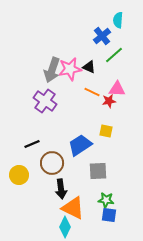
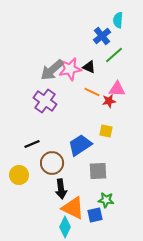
gray arrow: rotated 30 degrees clockwise
blue square: moved 14 px left; rotated 21 degrees counterclockwise
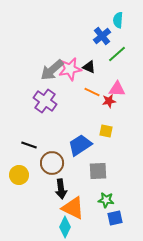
green line: moved 3 px right, 1 px up
black line: moved 3 px left, 1 px down; rotated 42 degrees clockwise
blue square: moved 20 px right, 3 px down
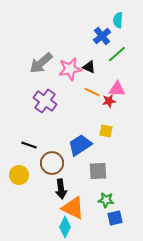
gray arrow: moved 11 px left, 7 px up
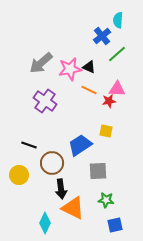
orange line: moved 3 px left, 2 px up
blue square: moved 7 px down
cyan diamond: moved 20 px left, 4 px up
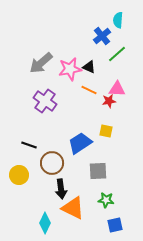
blue trapezoid: moved 2 px up
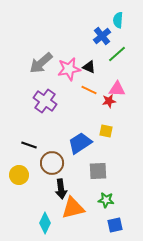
pink star: moved 1 px left
orange triangle: rotated 40 degrees counterclockwise
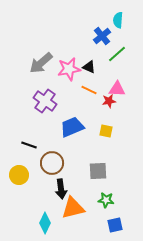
blue trapezoid: moved 8 px left, 16 px up; rotated 10 degrees clockwise
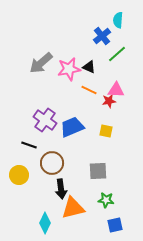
pink triangle: moved 1 px left, 1 px down
purple cross: moved 19 px down
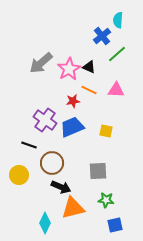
pink star: rotated 20 degrees counterclockwise
red star: moved 36 px left
black arrow: moved 2 px up; rotated 60 degrees counterclockwise
